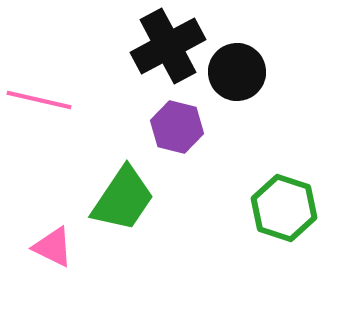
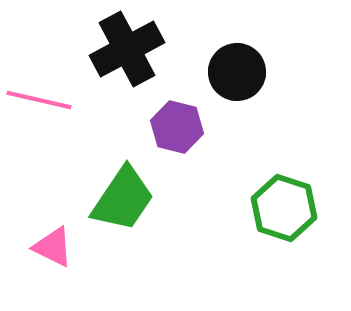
black cross: moved 41 px left, 3 px down
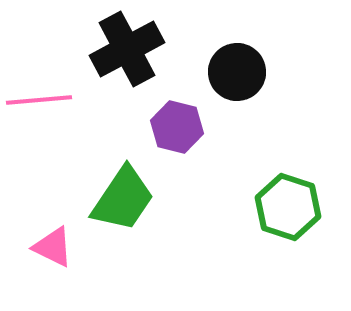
pink line: rotated 18 degrees counterclockwise
green hexagon: moved 4 px right, 1 px up
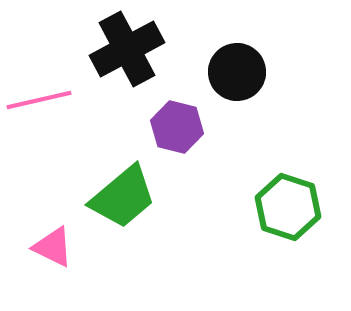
pink line: rotated 8 degrees counterclockwise
green trapezoid: moved 2 px up; rotated 16 degrees clockwise
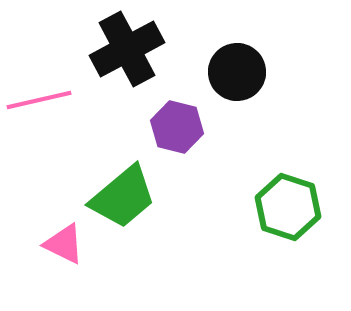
pink triangle: moved 11 px right, 3 px up
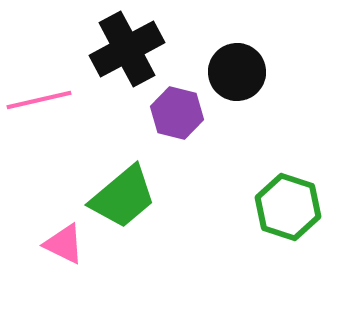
purple hexagon: moved 14 px up
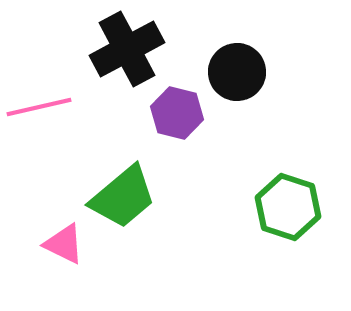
pink line: moved 7 px down
